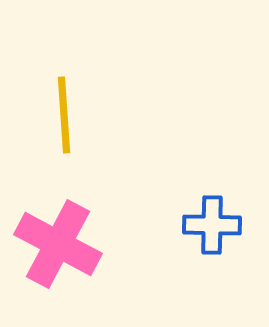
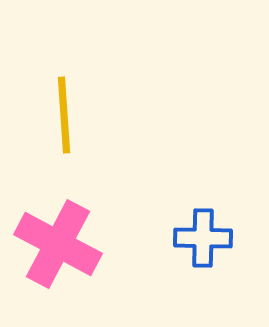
blue cross: moved 9 px left, 13 px down
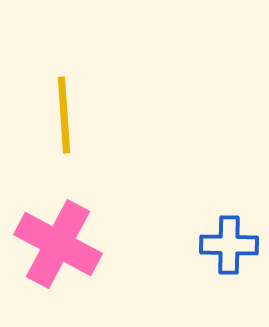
blue cross: moved 26 px right, 7 px down
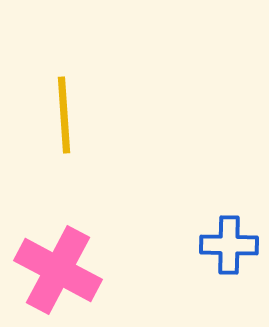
pink cross: moved 26 px down
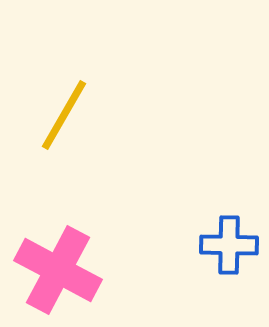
yellow line: rotated 34 degrees clockwise
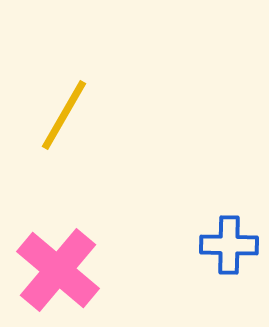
pink cross: rotated 12 degrees clockwise
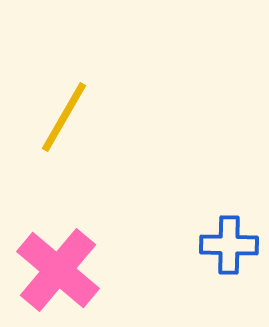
yellow line: moved 2 px down
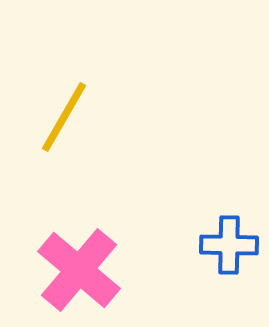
pink cross: moved 21 px right
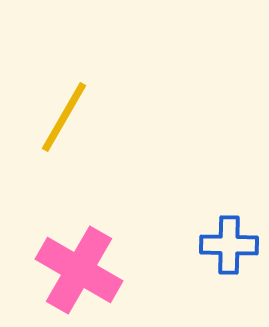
pink cross: rotated 10 degrees counterclockwise
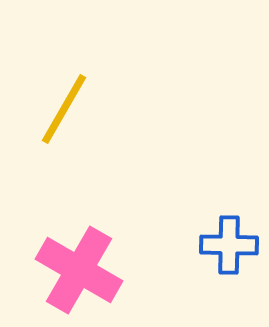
yellow line: moved 8 px up
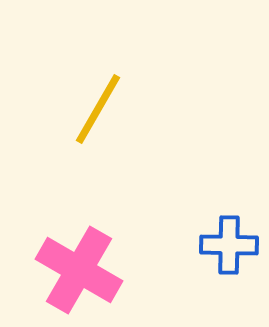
yellow line: moved 34 px right
